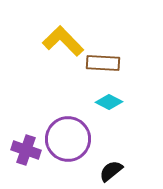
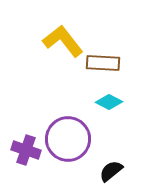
yellow L-shape: rotated 6 degrees clockwise
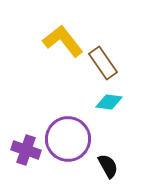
brown rectangle: rotated 52 degrees clockwise
cyan diamond: rotated 20 degrees counterclockwise
black semicircle: moved 3 px left, 5 px up; rotated 100 degrees clockwise
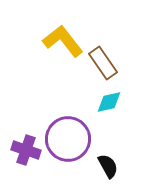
cyan diamond: rotated 20 degrees counterclockwise
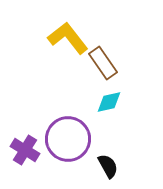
yellow L-shape: moved 5 px right, 3 px up
purple cross: moved 1 px left; rotated 12 degrees clockwise
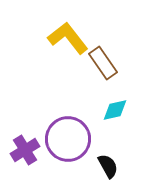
cyan diamond: moved 6 px right, 8 px down
purple cross: rotated 28 degrees clockwise
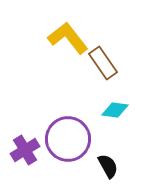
cyan diamond: rotated 20 degrees clockwise
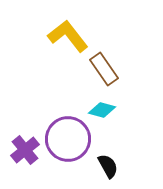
yellow L-shape: moved 2 px up
brown rectangle: moved 1 px right, 6 px down
cyan diamond: moved 13 px left; rotated 8 degrees clockwise
purple cross: rotated 8 degrees counterclockwise
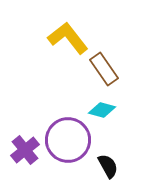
yellow L-shape: moved 2 px down
purple circle: moved 1 px down
